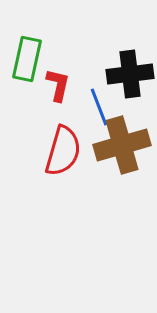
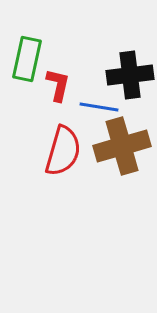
black cross: moved 1 px down
blue line: rotated 60 degrees counterclockwise
brown cross: moved 1 px down
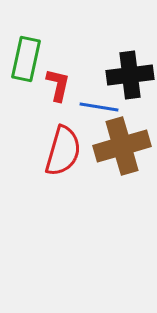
green rectangle: moved 1 px left
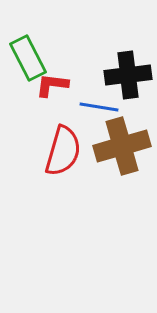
green rectangle: moved 2 px right, 1 px up; rotated 39 degrees counterclockwise
black cross: moved 2 px left
red L-shape: moved 6 px left; rotated 96 degrees counterclockwise
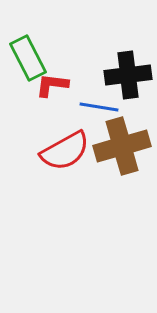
red semicircle: moved 2 px right; rotated 45 degrees clockwise
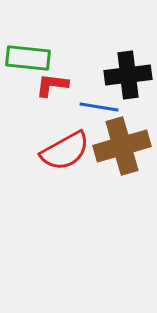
green rectangle: rotated 57 degrees counterclockwise
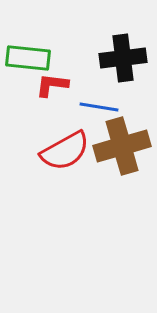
black cross: moved 5 px left, 17 px up
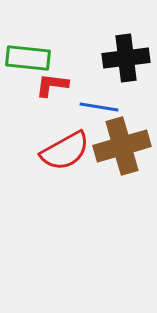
black cross: moved 3 px right
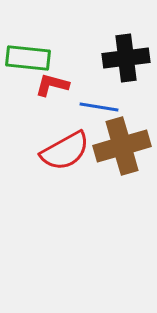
red L-shape: rotated 8 degrees clockwise
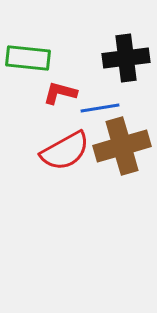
red L-shape: moved 8 px right, 8 px down
blue line: moved 1 px right, 1 px down; rotated 18 degrees counterclockwise
